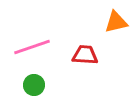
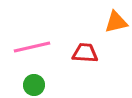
pink line: rotated 6 degrees clockwise
red trapezoid: moved 2 px up
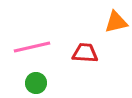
green circle: moved 2 px right, 2 px up
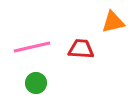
orange triangle: moved 3 px left
red trapezoid: moved 4 px left, 4 px up
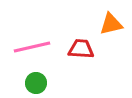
orange triangle: moved 2 px left, 2 px down
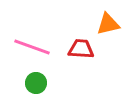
orange triangle: moved 3 px left
pink line: rotated 33 degrees clockwise
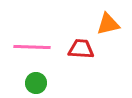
pink line: rotated 18 degrees counterclockwise
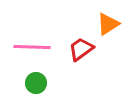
orange triangle: rotated 20 degrees counterclockwise
red trapezoid: rotated 40 degrees counterclockwise
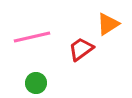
pink line: moved 10 px up; rotated 15 degrees counterclockwise
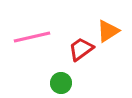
orange triangle: moved 7 px down
green circle: moved 25 px right
